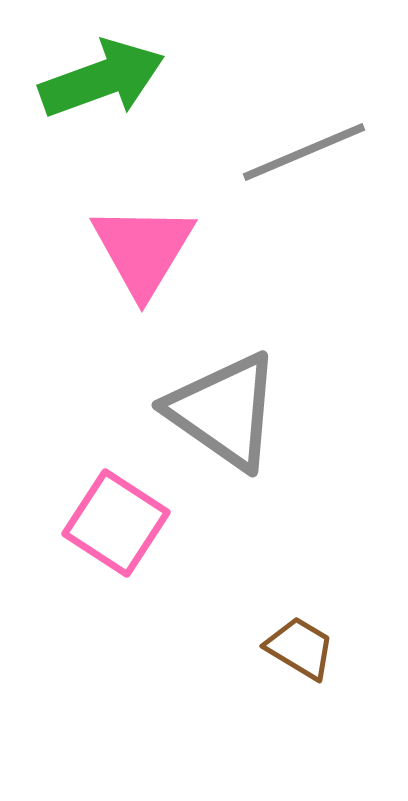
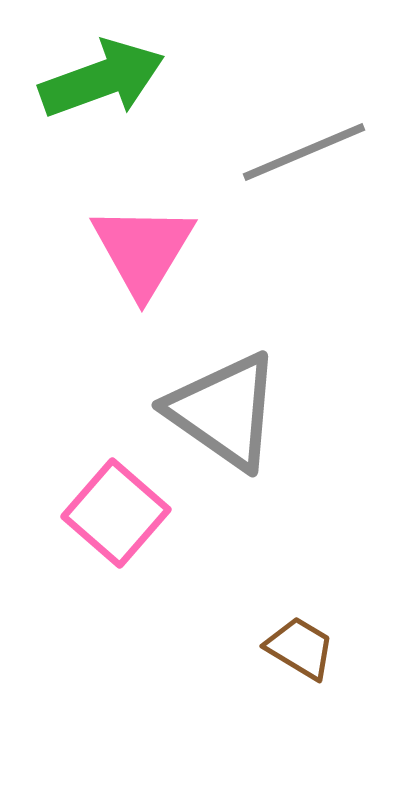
pink square: moved 10 px up; rotated 8 degrees clockwise
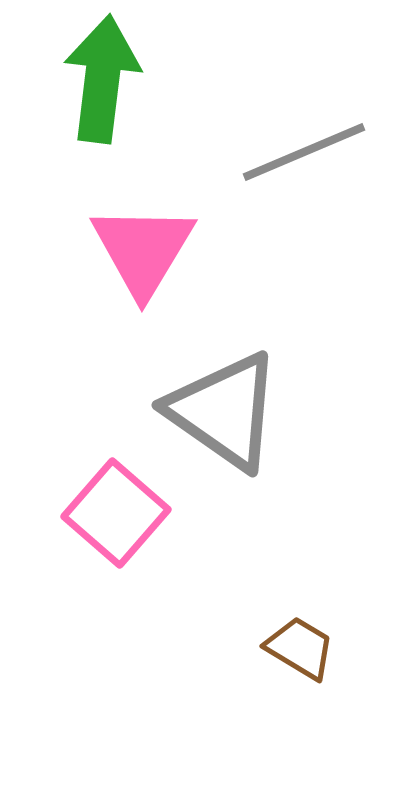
green arrow: rotated 63 degrees counterclockwise
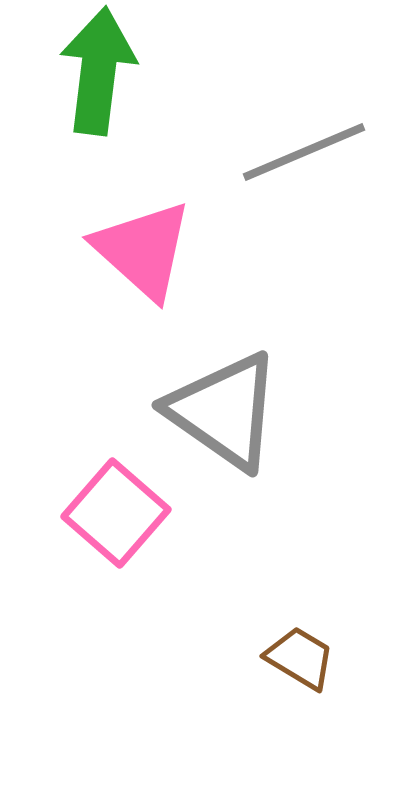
green arrow: moved 4 px left, 8 px up
pink triangle: rotated 19 degrees counterclockwise
brown trapezoid: moved 10 px down
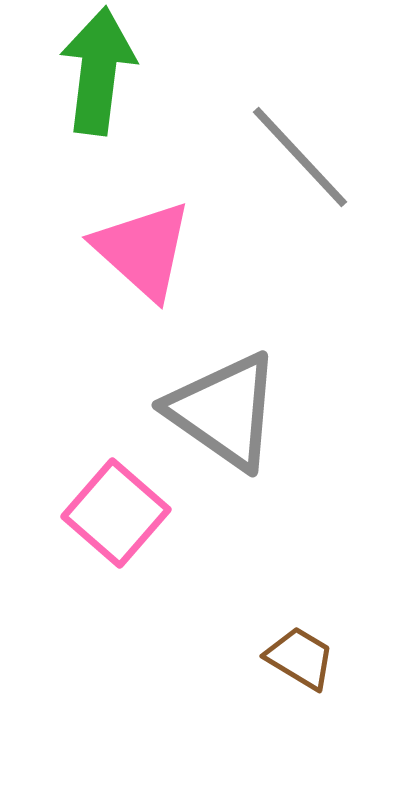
gray line: moved 4 px left, 5 px down; rotated 70 degrees clockwise
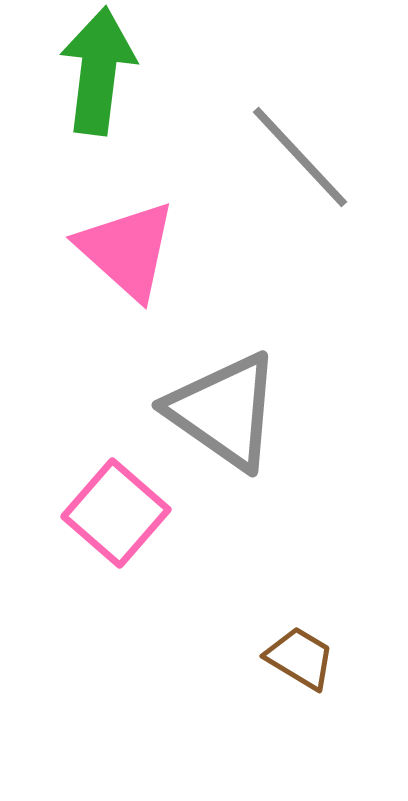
pink triangle: moved 16 px left
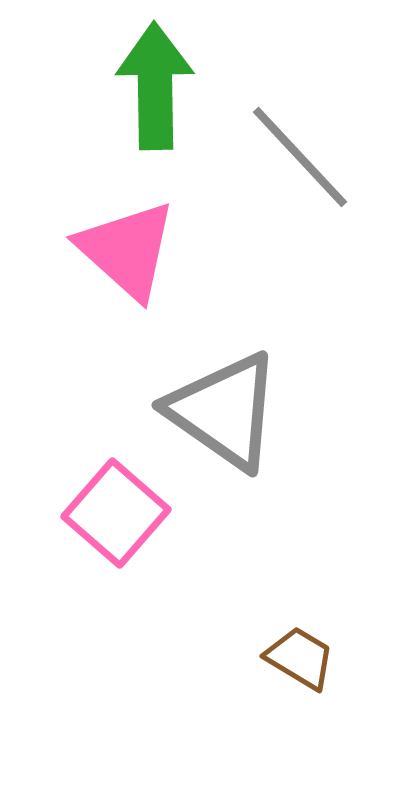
green arrow: moved 57 px right, 15 px down; rotated 8 degrees counterclockwise
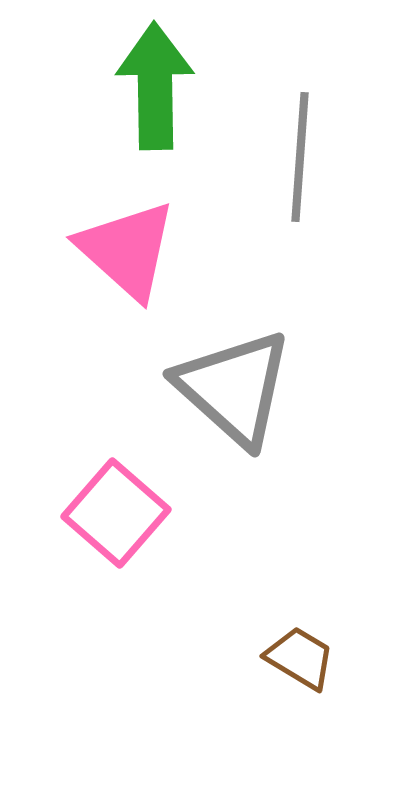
gray line: rotated 47 degrees clockwise
gray triangle: moved 10 px right, 23 px up; rotated 7 degrees clockwise
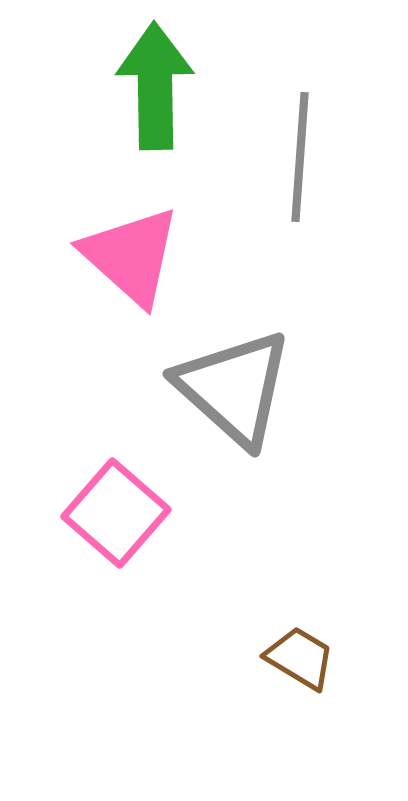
pink triangle: moved 4 px right, 6 px down
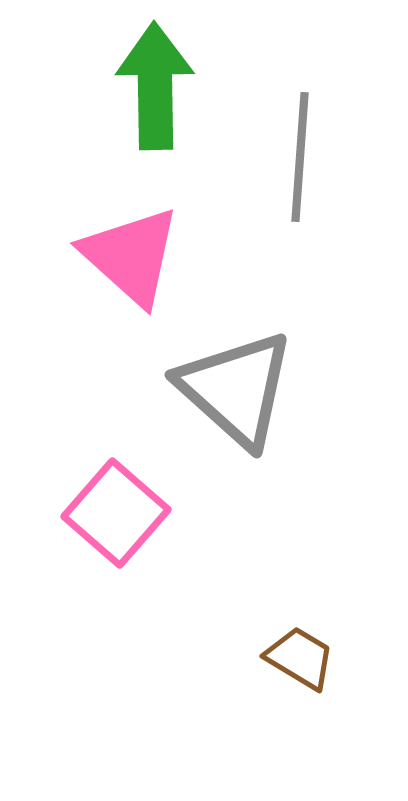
gray triangle: moved 2 px right, 1 px down
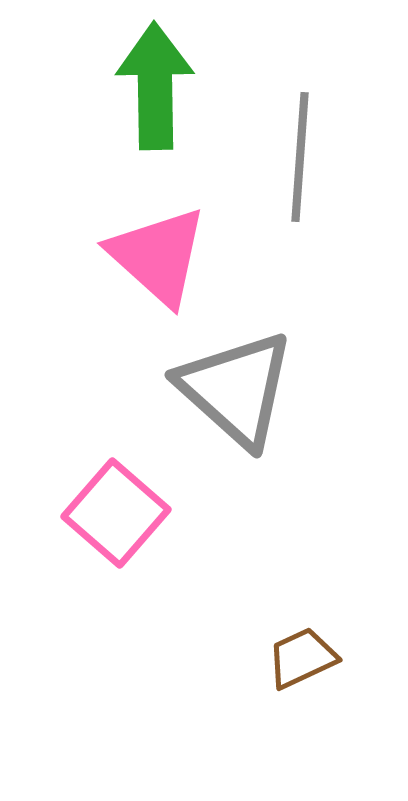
pink triangle: moved 27 px right
brown trapezoid: moved 2 px right; rotated 56 degrees counterclockwise
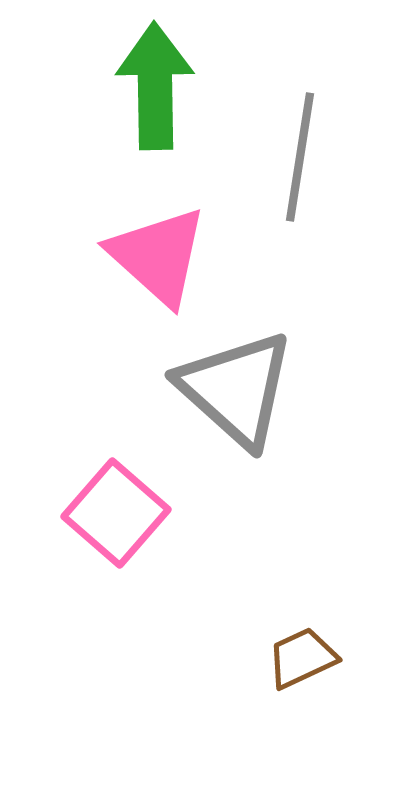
gray line: rotated 5 degrees clockwise
